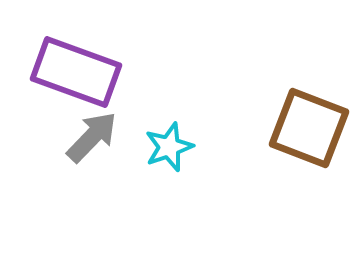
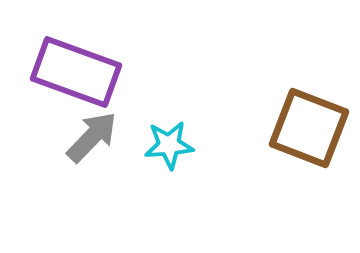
cyan star: moved 2 px up; rotated 15 degrees clockwise
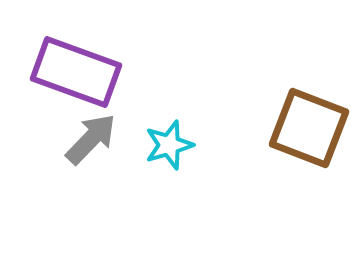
gray arrow: moved 1 px left, 2 px down
cyan star: rotated 12 degrees counterclockwise
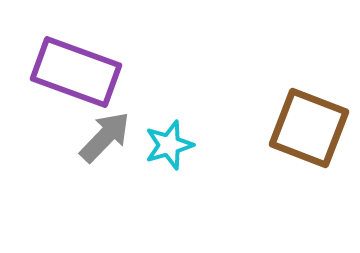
gray arrow: moved 14 px right, 2 px up
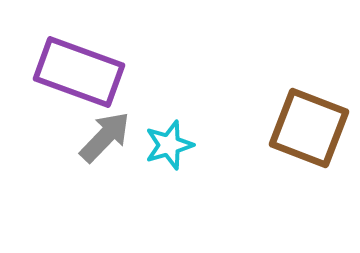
purple rectangle: moved 3 px right
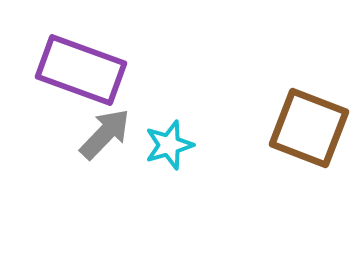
purple rectangle: moved 2 px right, 2 px up
gray arrow: moved 3 px up
